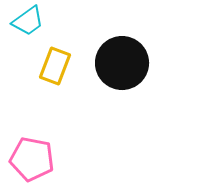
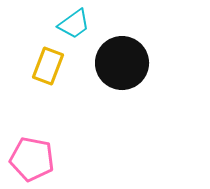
cyan trapezoid: moved 46 px right, 3 px down
yellow rectangle: moved 7 px left
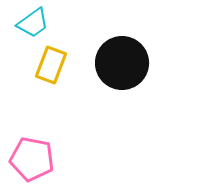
cyan trapezoid: moved 41 px left, 1 px up
yellow rectangle: moved 3 px right, 1 px up
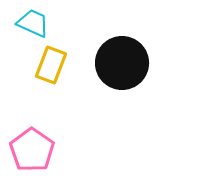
cyan trapezoid: rotated 120 degrees counterclockwise
pink pentagon: moved 9 px up; rotated 24 degrees clockwise
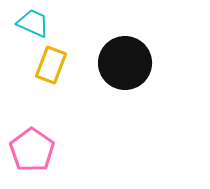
black circle: moved 3 px right
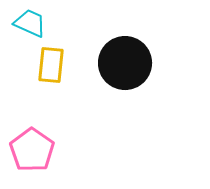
cyan trapezoid: moved 3 px left
yellow rectangle: rotated 15 degrees counterclockwise
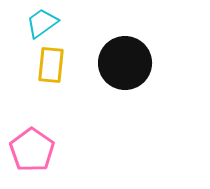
cyan trapezoid: moved 12 px right; rotated 60 degrees counterclockwise
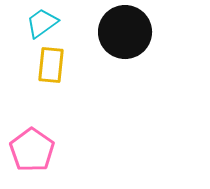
black circle: moved 31 px up
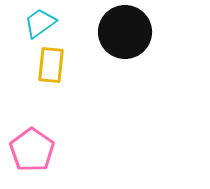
cyan trapezoid: moved 2 px left
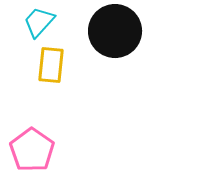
cyan trapezoid: moved 1 px left, 1 px up; rotated 12 degrees counterclockwise
black circle: moved 10 px left, 1 px up
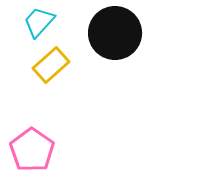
black circle: moved 2 px down
yellow rectangle: rotated 42 degrees clockwise
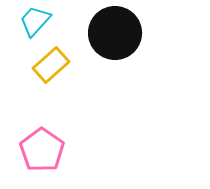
cyan trapezoid: moved 4 px left, 1 px up
pink pentagon: moved 10 px right
